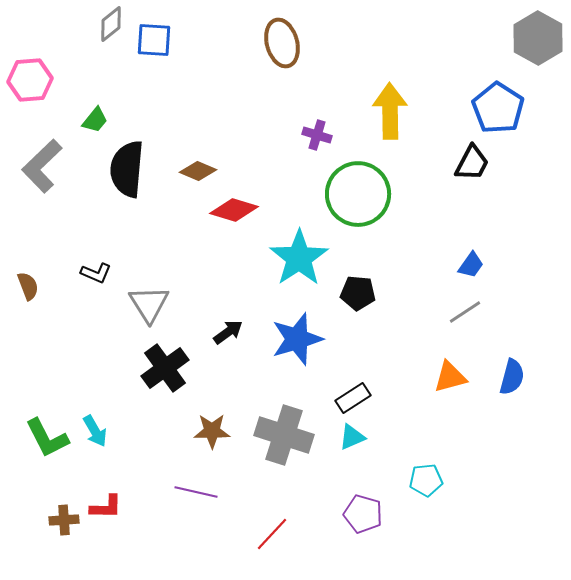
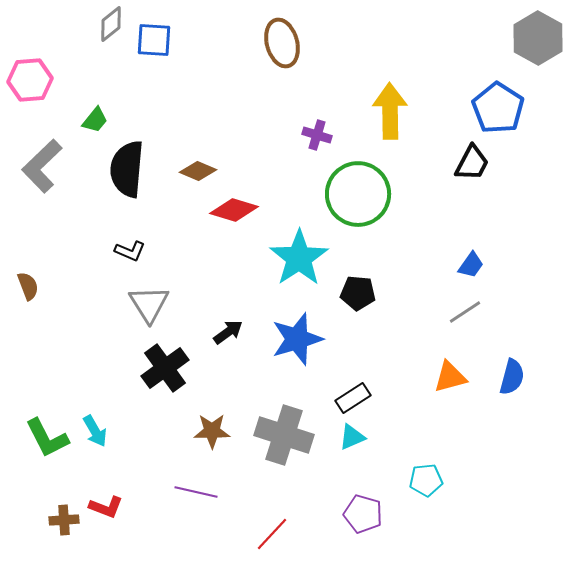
black L-shape: moved 34 px right, 22 px up
red L-shape: rotated 20 degrees clockwise
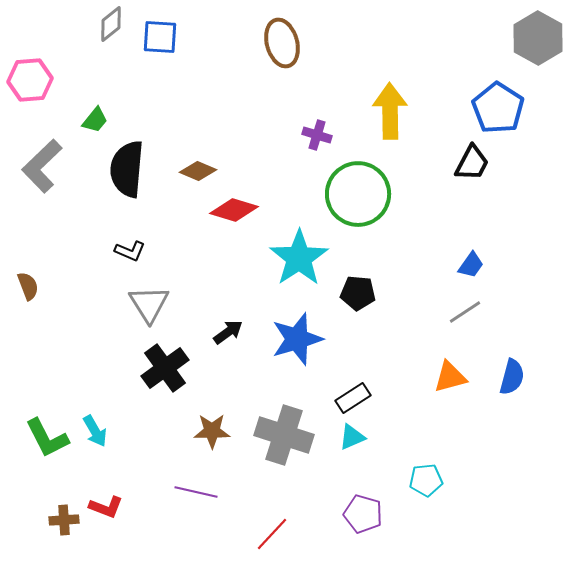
blue square: moved 6 px right, 3 px up
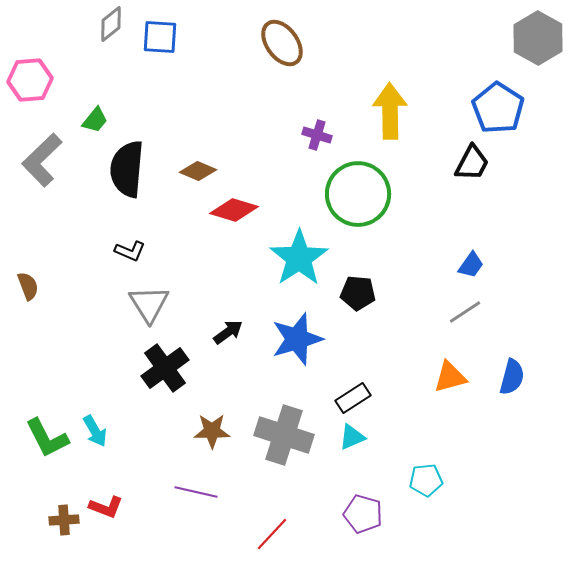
brown ellipse: rotated 21 degrees counterclockwise
gray L-shape: moved 6 px up
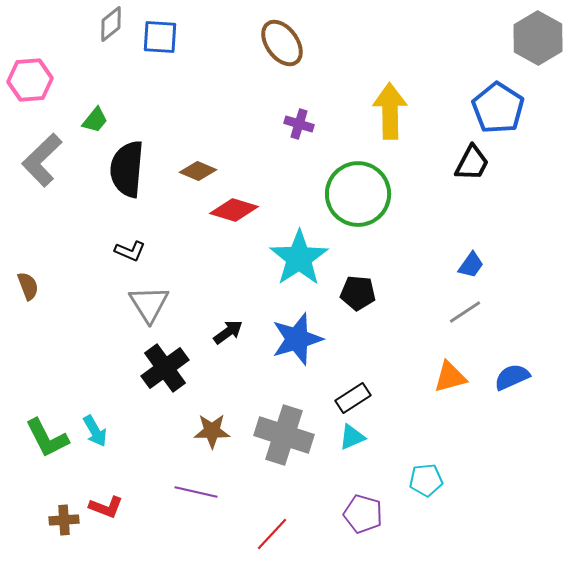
purple cross: moved 18 px left, 11 px up
blue semicircle: rotated 129 degrees counterclockwise
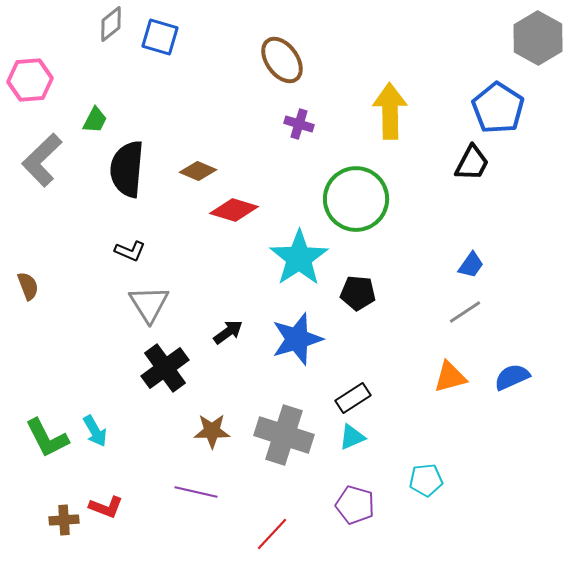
blue square: rotated 12 degrees clockwise
brown ellipse: moved 17 px down
green trapezoid: rotated 12 degrees counterclockwise
green circle: moved 2 px left, 5 px down
purple pentagon: moved 8 px left, 9 px up
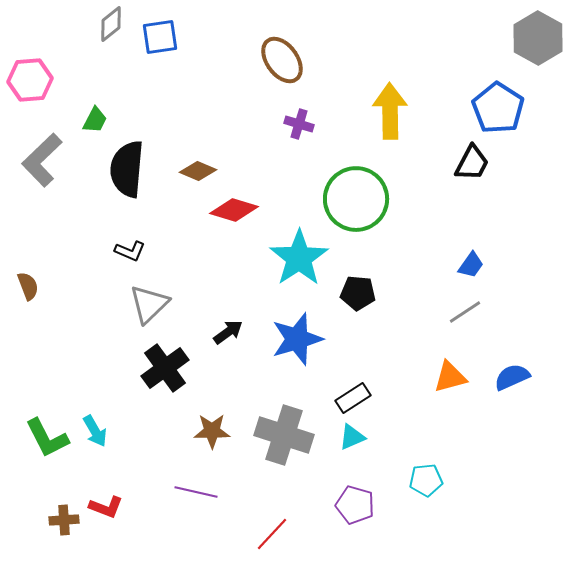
blue square: rotated 24 degrees counterclockwise
gray triangle: rotated 18 degrees clockwise
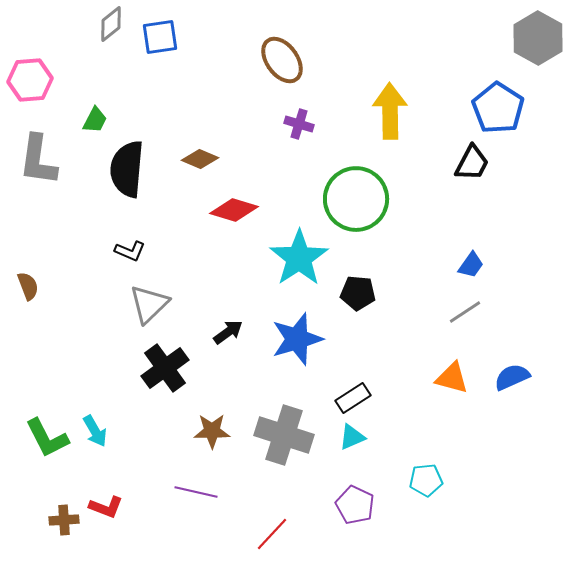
gray L-shape: moved 4 px left; rotated 38 degrees counterclockwise
brown diamond: moved 2 px right, 12 px up
orange triangle: moved 2 px right, 1 px down; rotated 30 degrees clockwise
purple pentagon: rotated 9 degrees clockwise
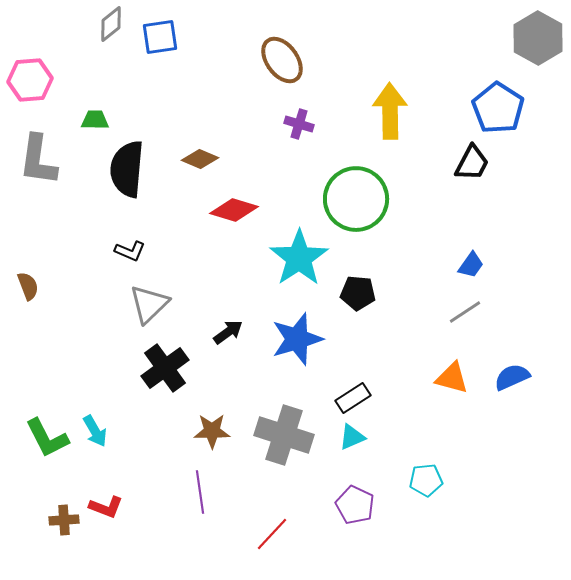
green trapezoid: rotated 116 degrees counterclockwise
purple line: moved 4 px right; rotated 69 degrees clockwise
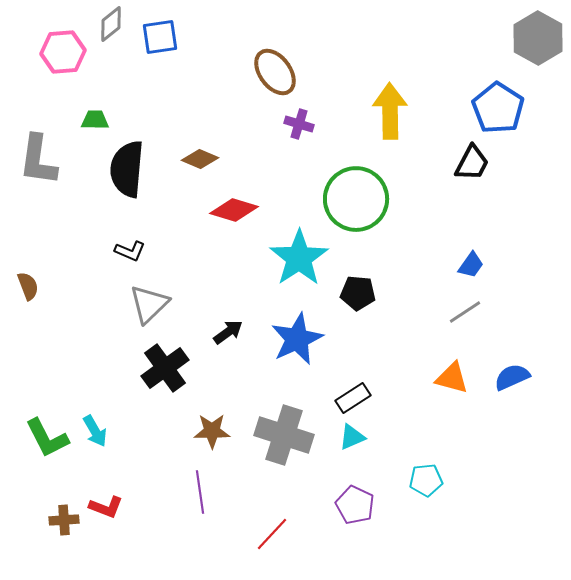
brown ellipse: moved 7 px left, 12 px down
pink hexagon: moved 33 px right, 28 px up
blue star: rotated 8 degrees counterclockwise
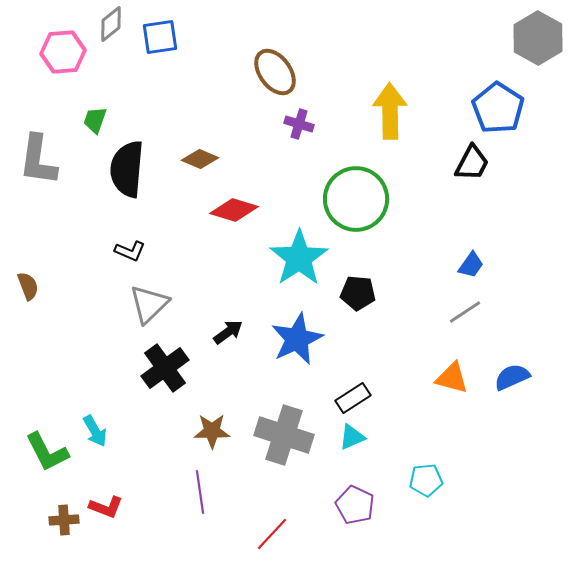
green trapezoid: rotated 72 degrees counterclockwise
green L-shape: moved 14 px down
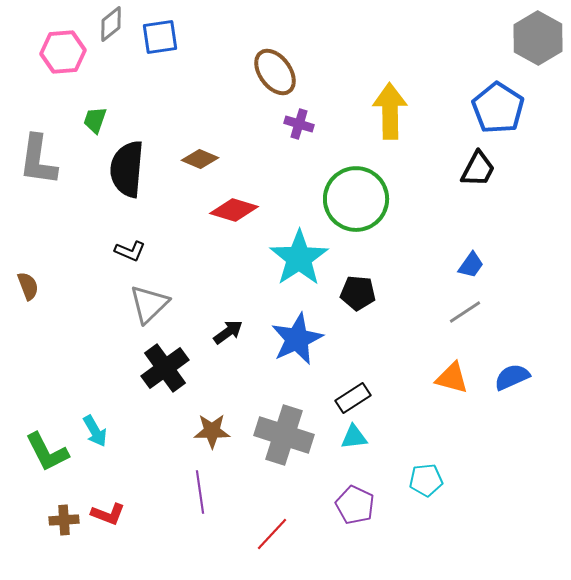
black trapezoid: moved 6 px right, 6 px down
cyan triangle: moved 2 px right; rotated 16 degrees clockwise
red L-shape: moved 2 px right, 7 px down
